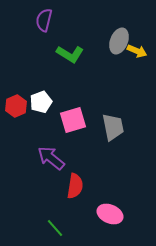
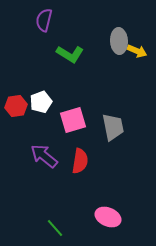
gray ellipse: rotated 25 degrees counterclockwise
red hexagon: rotated 15 degrees clockwise
purple arrow: moved 7 px left, 2 px up
red semicircle: moved 5 px right, 25 px up
pink ellipse: moved 2 px left, 3 px down
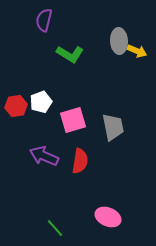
purple arrow: rotated 16 degrees counterclockwise
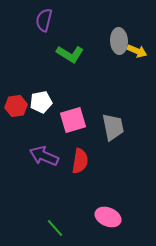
white pentagon: rotated 10 degrees clockwise
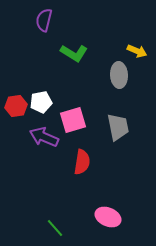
gray ellipse: moved 34 px down
green L-shape: moved 4 px right, 1 px up
gray trapezoid: moved 5 px right
purple arrow: moved 19 px up
red semicircle: moved 2 px right, 1 px down
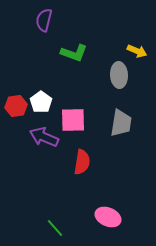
green L-shape: rotated 12 degrees counterclockwise
white pentagon: rotated 25 degrees counterclockwise
pink square: rotated 16 degrees clockwise
gray trapezoid: moved 3 px right, 4 px up; rotated 20 degrees clockwise
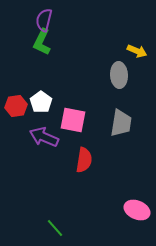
green L-shape: moved 32 px left, 11 px up; rotated 96 degrees clockwise
pink square: rotated 12 degrees clockwise
red semicircle: moved 2 px right, 2 px up
pink ellipse: moved 29 px right, 7 px up
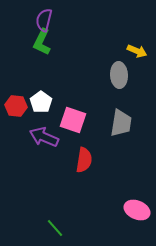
red hexagon: rotated 15 degrees clockwise
pink square: rotated 8 degrees clockwise
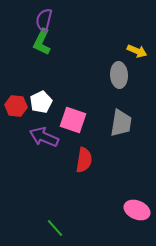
white pentagon: rotated 10 degrees clockwise
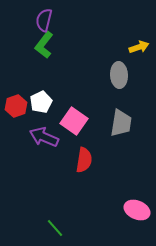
green L-shape: moved 2 px right, 3 px down; rotated 12 degrees clockwise
yellow arrow: moved 2 px right, 4 px up; rotated 42 degrees counterclockwise
red hexagon: rotated 25 degrees counterclockwise
pink square: moved 1 px right, 1 px down; rotated 16 degrees clockwise
